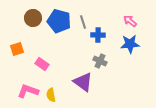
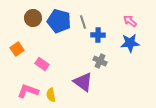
blue star: moved 1 px up
orange square: rotated 16 degrees counterclockwise
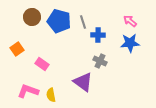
brown circle: moved 1 px left, 1 px up
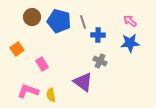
pink rectangle: rotated 24 degrees clockwise
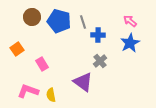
blue star: rotated 24 degrees counterclockwise
gray cross: rotated 24 degrees clockwise
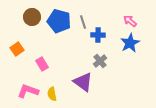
yellow semicircle: moved 1 px right, 1 px up
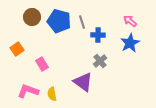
gray line: moved 1 px left
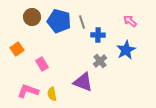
blue star: moved 4 px left, 7 px down
purple triangle: rotated 15 degrees counterclockwise
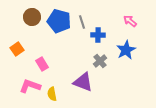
pink L-shape: moved 2 px right, 5 px up
